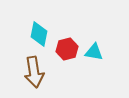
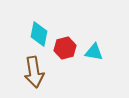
red hexagon: moved 2 px left, 1 px up
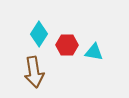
cyan diamond: rotated 20 degrees clockwise
red hexagon: moved 2 px right, 3 px up; rotated 15 degrees clockwise
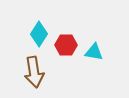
red hexagon: moved 1 px left
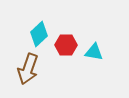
cyan diamond: rotated 15 degrees clockwise
brown arrow: moved 6 px left, 3 px up; rotated 28 degrees clockwise
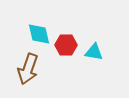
cyan diamond: rotated 60 degrees counterclockwise
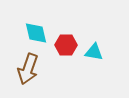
cyan diamond: moved 3 px left, 1 px up
